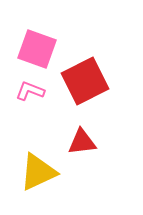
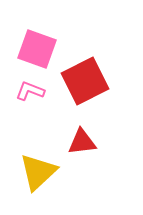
yellow triangle: rotated 18 degrees counterclockwise
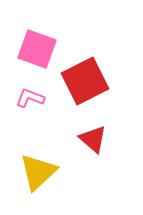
pink L-shape: moved 7 px down
red triangle: moved 11 px right, 3 px up; rotated 48 degrees clockwise
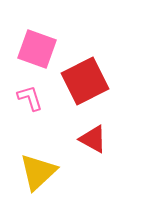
pink L-shape: rotated 52 degrees clockwise
red triangle: rotated 12 degrees counterclockwise
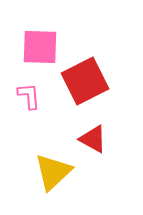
pink square: moved 3 px right, 2 px up; rotated 18 degrees counterclockwise
pink L-shape: moved 1 px left, 2 px up; rotated 12 degrees clockwise
yellow triangle: moved 15 px right
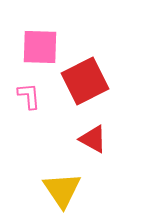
yellow triangle: moved 9 px right, 18 px down; rotated 21 degrees counterclockwise
